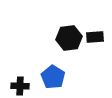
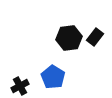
black rectangle: rotated 48 degrees counterclockwise
black cross: rotated 30 degrees counterclockwise
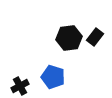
blue pentagon: rotated 15 degrees counterclockwise
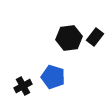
black cross: moved 3 px right
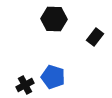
black hexagon: moved 15 px left, 19 px up; rotated 10 degrees clockwise
black cross: moved 2 px right, 1 px up
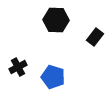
black hexagon: moved 2 px right, 1 px down
black cross: moved 7 px left, 18 px up
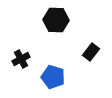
black rectangle: moved 4 px left, 15 px down
black cross: moved 3 px right, 8 px up
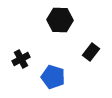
black hexagon: moved 4 px right
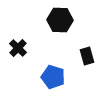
black rectangle: moved 4 px left, 4 px down; rotated 54 degrees counterclockwise
black cross: moved 3 px left, 11 px up; rotated 18 degrees counterclockwise
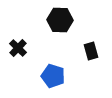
black rectangle: moved 4 px right, 5 px up
blue pentagon: moved 1 px up
